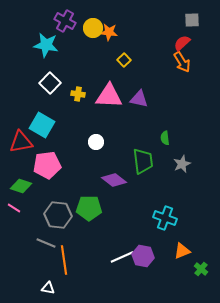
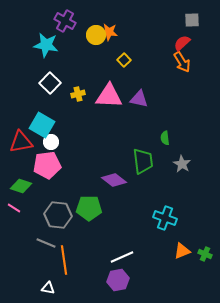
yellow circle: moved 3 px right, 7 px down
yellow cross: rotated 24 degrees counterclockwise
white circle: moved 45 px left
gray star: rotated 18 degrees counterclockwise
purple hexagon: moved 25 px left, 24 px down; rotated 20 degrees counterclockwise
green cross: moved 4 px right, 15 px up; rotated 16 degrees counterclockwise
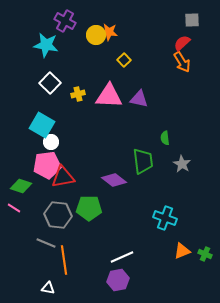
red triangle: moved 42 px right, 35 px down
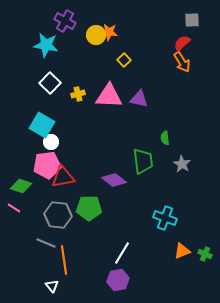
white line: moved 4 px up; rotated 35 degrees counterclockwise
white triangle: moved 4 px right, 2 px up; rotated 40 degrees clockwise
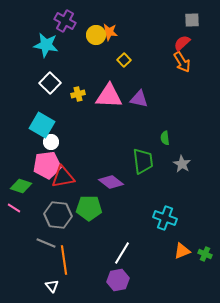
purple diamond: moved 3 px left, 2 px down
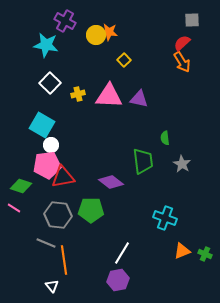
white circle: moved 3 px down
green pentagon: moved 2 px right, 2 px down
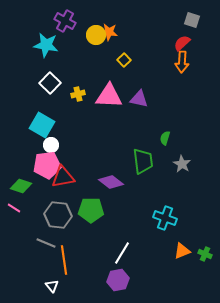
gray square: rotated 21 degrees clockwise
orange arrow: rotated 35 degrees clockwise
green semicircle: rotated 24 degrees clockwise
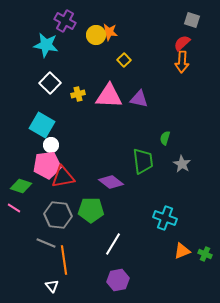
white line: moved 9 px left, 9 px up
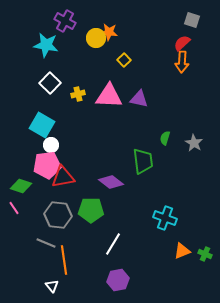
yellow circle: moved 3 px down
gray star: moved 12 px right, 21 px up
pink line: rotated 24 degrees clockwise
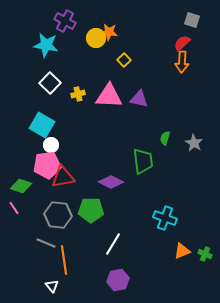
purple diamond: rotated 10 degrees counterclockwise
